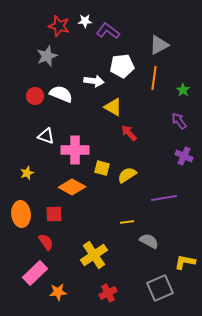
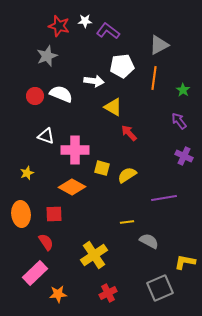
orange star: moved 2 px down
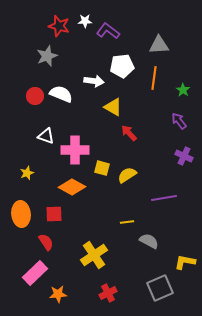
gray triangle: rotated 25 degrees clockwise
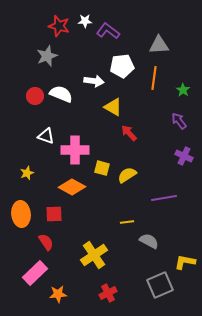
gray square: moved 3 px up
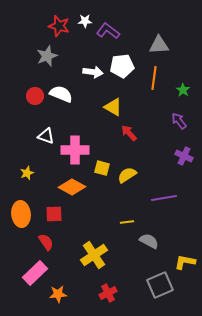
white arrow: moved 1 px left, 9 px up
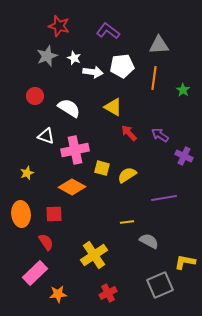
white star: moved 11 px left, 37 px down; rotated 24 degrees clockwise
white semicircle: moved 8 px right, 14 px down; rotated 10 degrees clockwise
purple arrow: moved 19 px left, 14 px down; rotated 18 degrees counterclockwise
pink cross: rotated 12 degrees counterclockwise
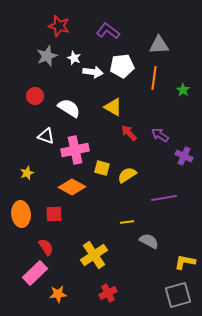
red semicircle: moved 5 px down
gray square: moved 18 px right, 10 px down; rotated 8 degrees clockwise
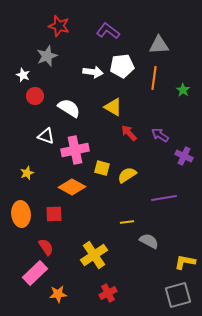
white star: moved 51 px left, 17 px down
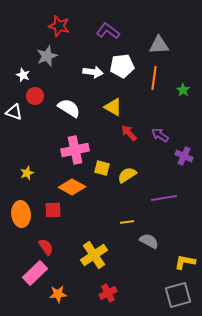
white triangle: moved 32 px left, 24 px up
red square: moved 1 px left, 4 px up
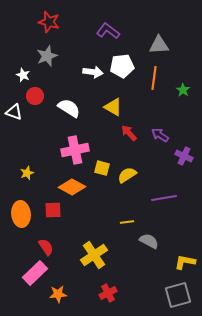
red star: moved 10 px left, 4 px up
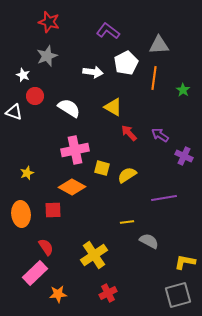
white pentagon: moved 4 px right, 3 px up; rotated 20 degrees counterclockwise
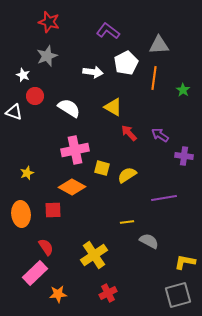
purple cross: rotated 18 degrees counterclockwise
